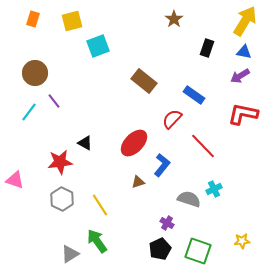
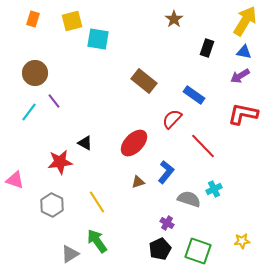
cyan square: moved 7 px up; rotated 30 degrees clockwise
blue L-shape: moved 4 px right, 7 px down
gray hexagon: moved 10 px left, 6 px down
yellow line: moved 3 px left, 3 px up
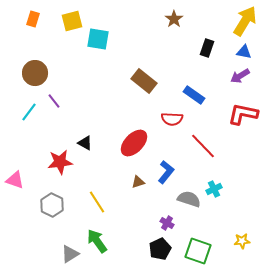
red semicircle: rotated 130 degrees counterclockwise
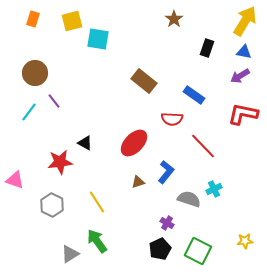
yellow star: moved 3 px right
green square: rotated 8 degrees clockwise
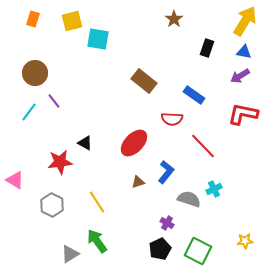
pink triangle: rotated 12 degrees clockwise
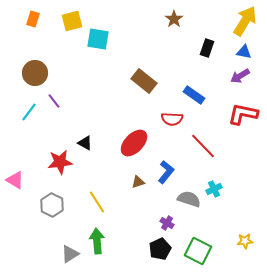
green arrow: rotated 30 degrees clockwise
